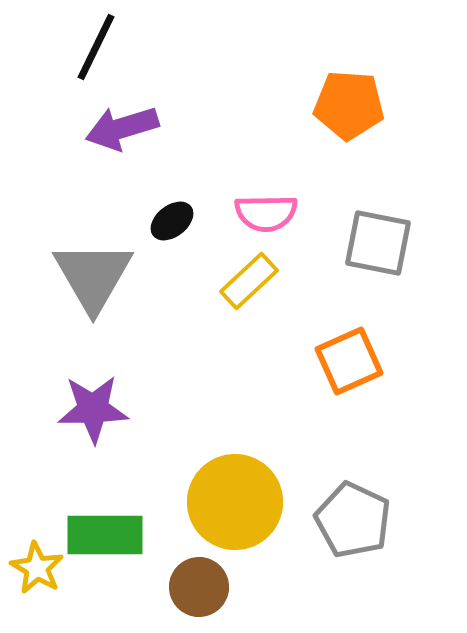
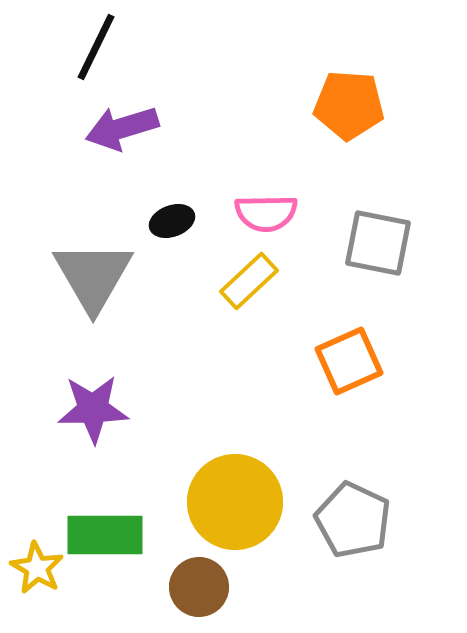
black ellipse: rotated 18 degrees clockwise
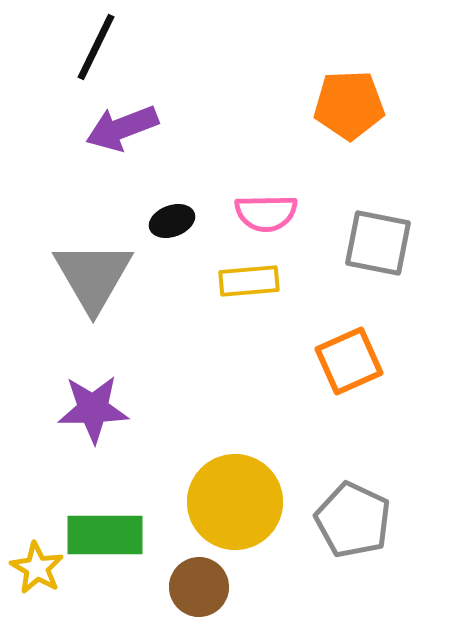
orange pentagon: rotated 6 degrees counterclockwise
purple arrow: rotated 4 degrees counterclockwise
yellow rectangle: rotated 38 degrees clockwise
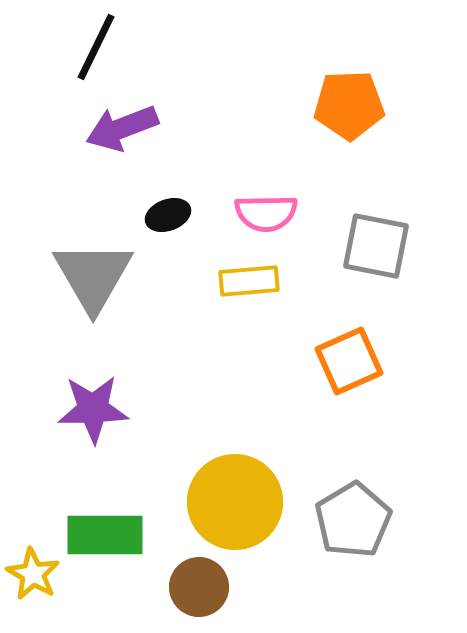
black ellipse: moved 4 px left, 6 px up
gray square: moved 2 px left, 3 px down
gray pentagon: rotated 16 degrees clockwise
yellow star: moved 4 px left, 6 px down
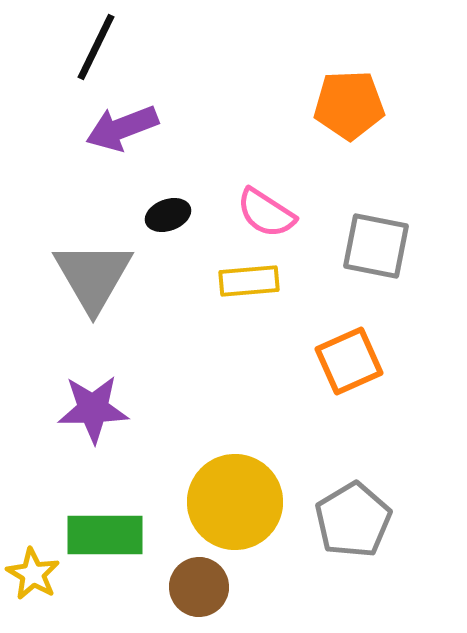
pink semicircle: rotated 34 degrees clockwise
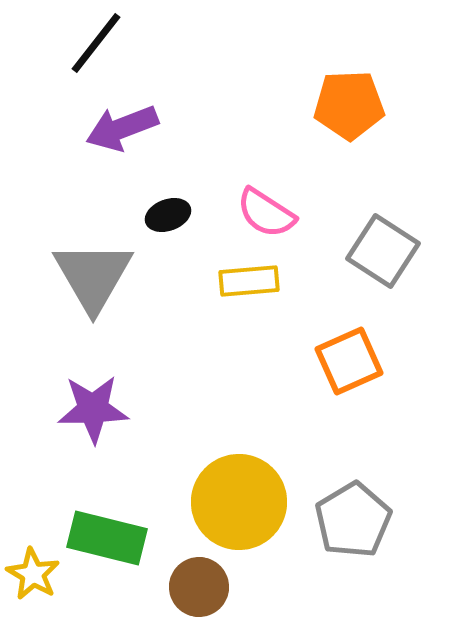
black line: moved 4 px up; rotated 12 degrees clockwise
gray square: moved 7 px right, 5 px down; rotated 22 degrees clockwise
yellow circle: moved 4 px right
green rectangle: moved 2 px right, 3 px down; rotated 14 degrees clockwise
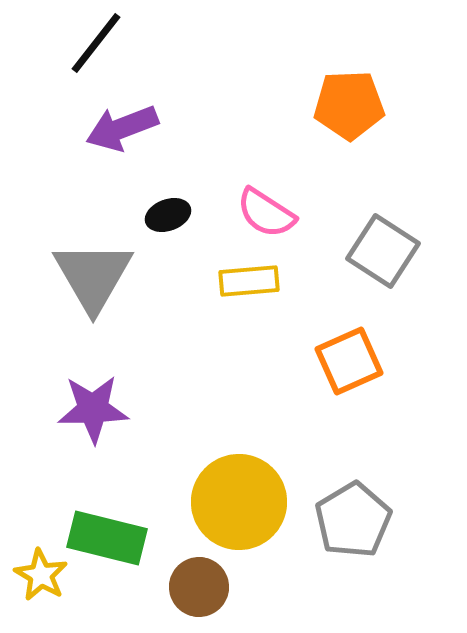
yellow star: moved 8 px right, 1 px down
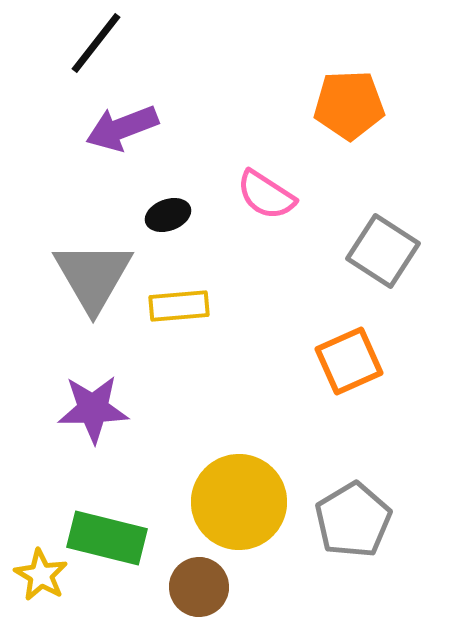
pink semicircle: moved 18 px up
yellow rectangle: moved 70 px left, 25 px down
